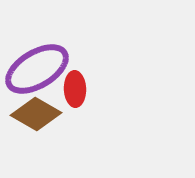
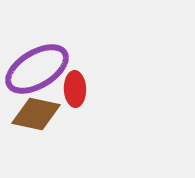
brown diamond: rotated 18 degrees counterclockwise
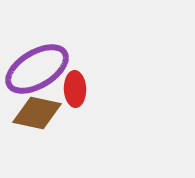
brown diamond: moved 1 px right, 1 px up
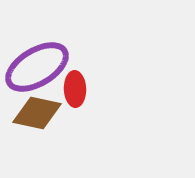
purple ellipse: moved 2 px up
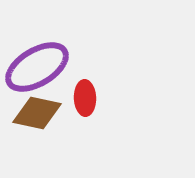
red ellipse: moved 10 px right, 9 px down
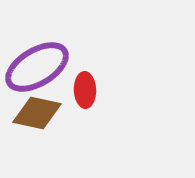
red ellipse: moved 8 px up
